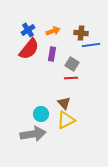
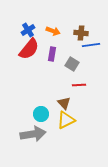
orange arrow: rotated 40 degrees clockwise
red line: moved 8 px right, 7 px down
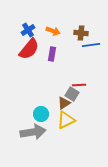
gray square: moved 30 px down
brown triangle: rotated 40 degrees clockwise
gray arrow: moved 2 px up
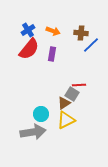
blue line: rotated 36 degrees counterclockwise
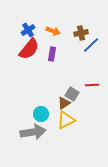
brown cross: rotated 16 degrees counterclockwise
red line: moved 13 px right
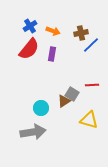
blue cross: moved 2 px right, 4 px up
brown triangle: moved 2 px up
cyan circle: moved 6 px up
yellow triangle: moved 23 px right; rotated 42 degrees clockwise
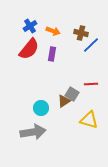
brown cross: rotated 24 degrees clockwise
red line: moved 1 px left, 1 px up
